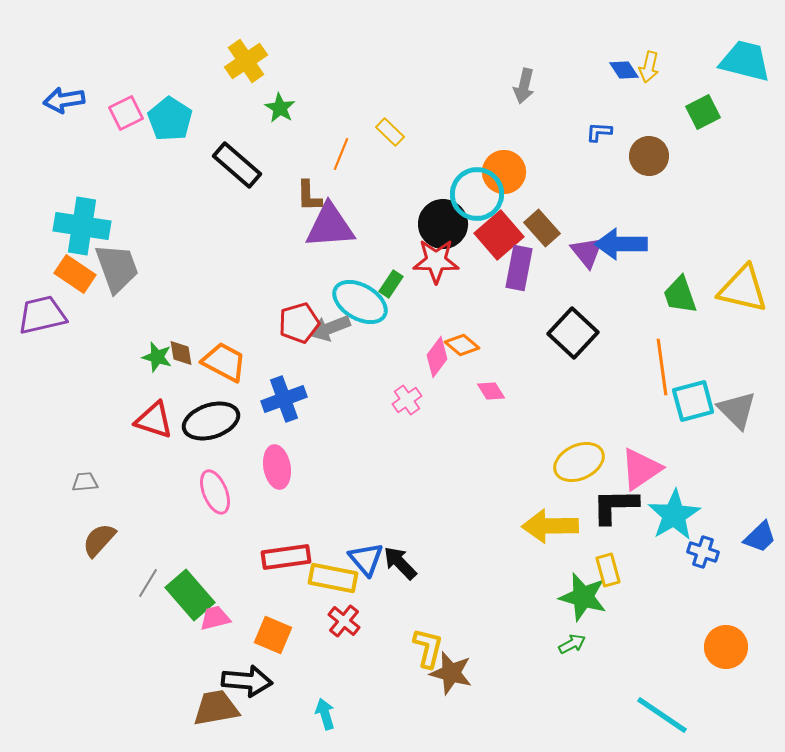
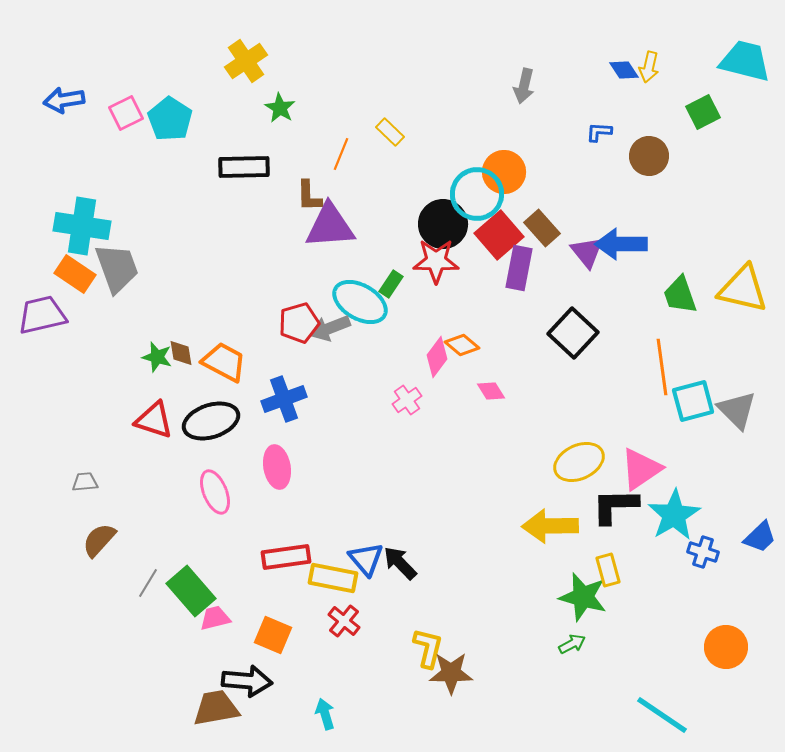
black rectangle at (237, 165): moved 7 px right, 2 px down; rotated 42 degrees counterclockwise
green rectangle at (190, 595): moved 1 px right, 4 px up
brown star at (451, 673): rotated 15 degrees counterclockwise
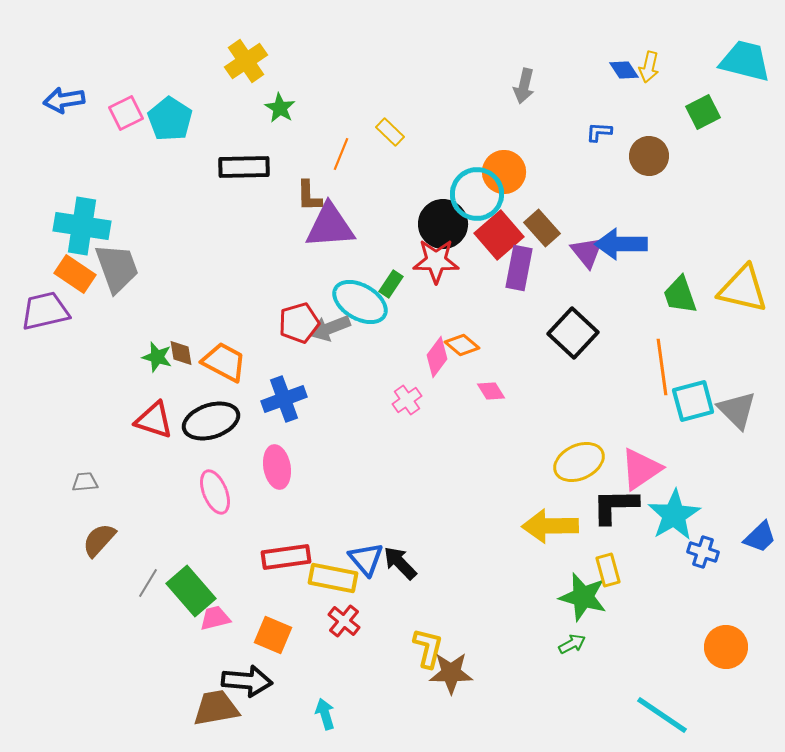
purple trapezoid at (42, 315): moved 3 px right, 4 px up
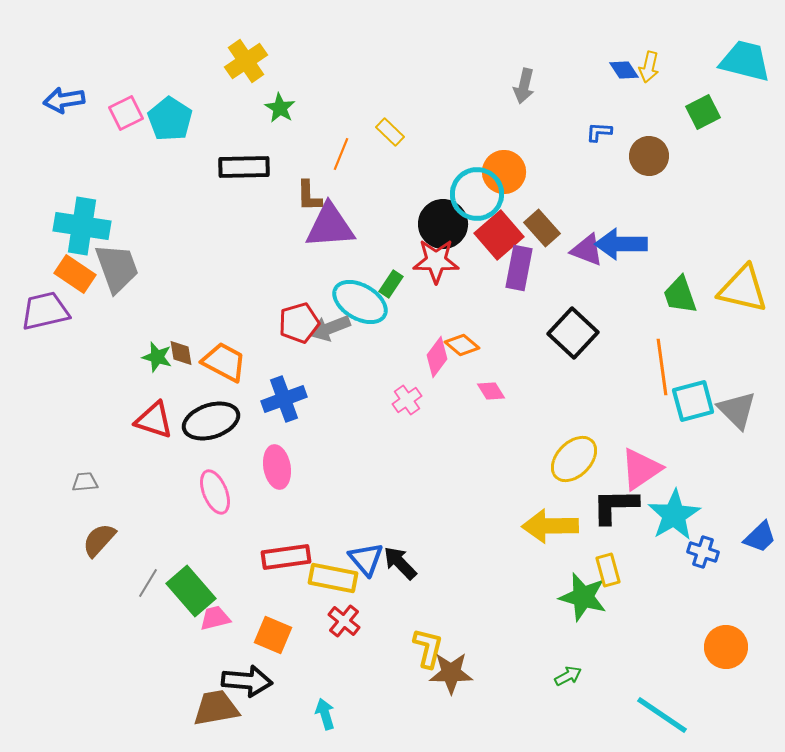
purple triangle at (587, 252): moved 2 px up; rotated 30 degrees counterclockwise
yellow ellipse at (579, 462): moved 5 px left, 3 px up; rotated 21 degrees counterclockwise
green arrow at (572, 644): moved 4 px left, 32 px down
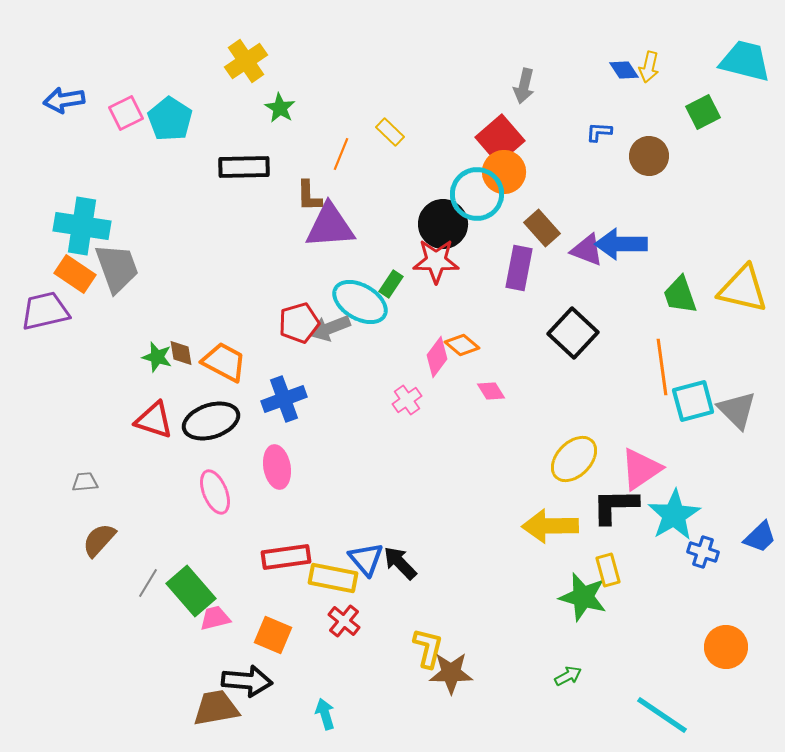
red square at (499, 235): moved 1 px right, 96 px up
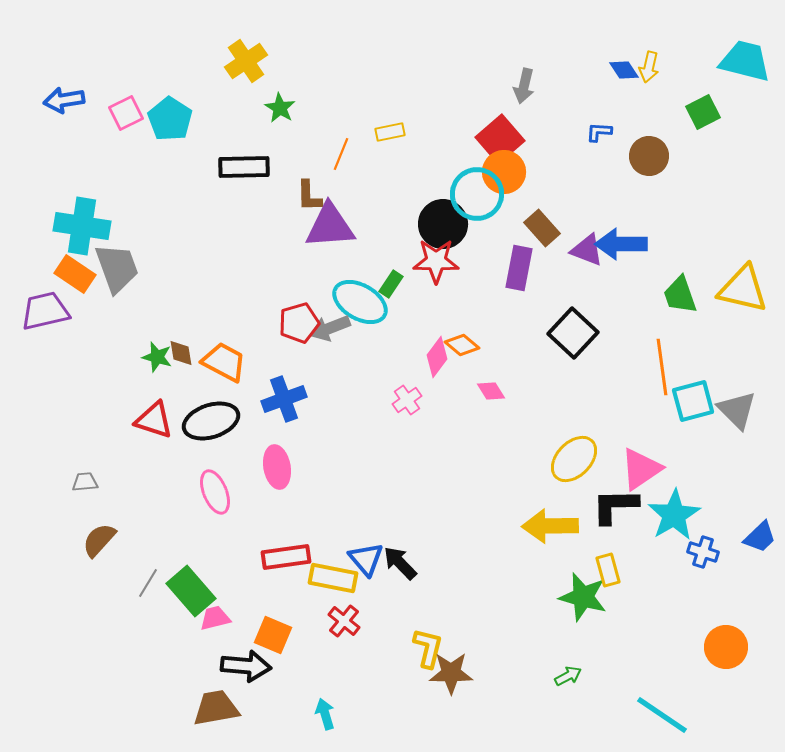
yellow rectangle at (390, 132): rotated 56 degrees counterclockwise
black arrow at (247, 681): moved 1 px left, 15 px up
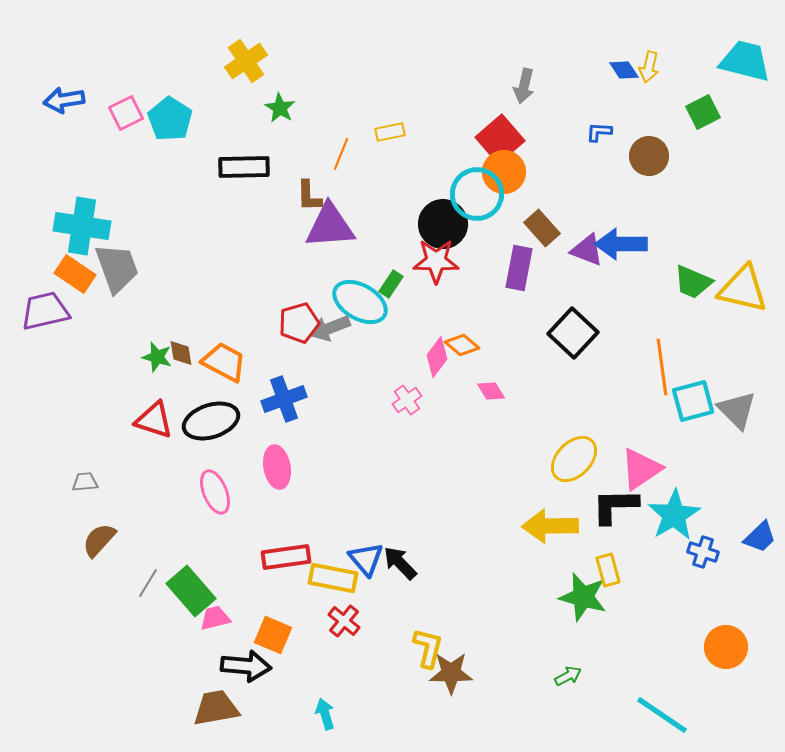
green trapezoid at (680, 295): moved 13 px right, 13 px up; rotated 48 degrees counterclockwise
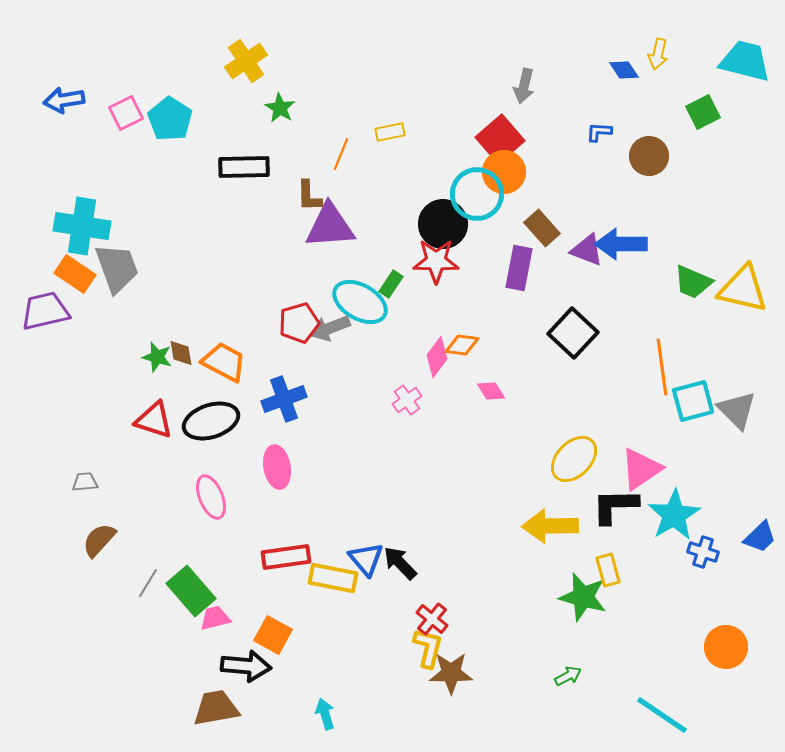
yellow arrow at (649, 67): moved 9 px right, 13 px up
orange diamond at (462, 345): rotated 32 degrees counterclockwise
pink ellipse at (215, 492): moved 4 px left, 5 px down
red cross at (344, 621): moved 88 px right, 2 px up
orange square at (273, 635): rotated 6 degrees clockwise
